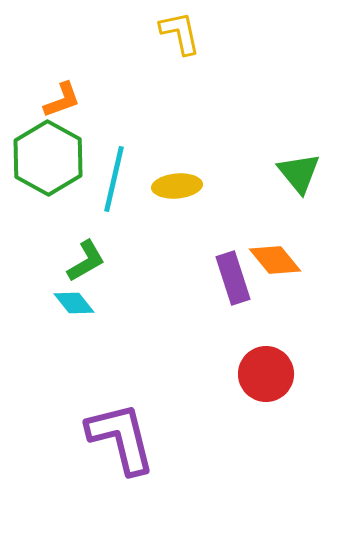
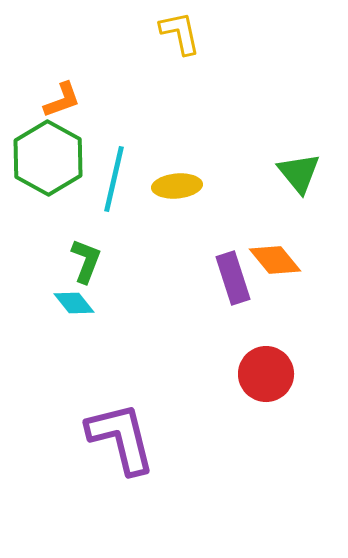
green L-shape: rotated 39 degrees counterclockwise
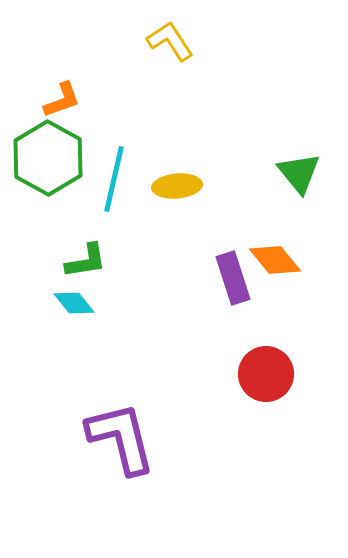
yellow L-shape: moved 10 px left, 8 px down; rotated 21 degrees counterclockwise
green L-shape: rotated 60 degrees clockwise
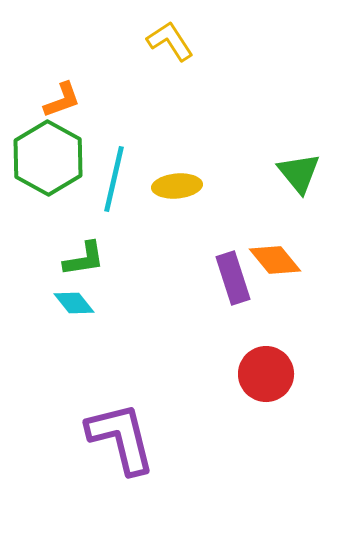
green L-shape: moved 2 px left, 2 px up
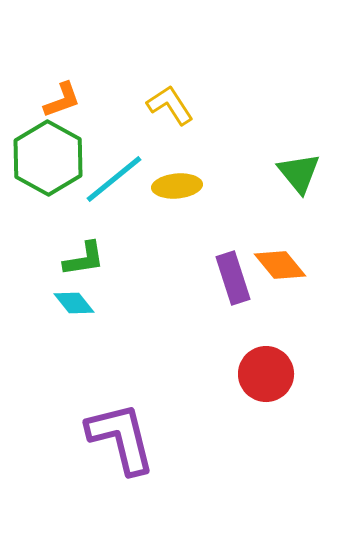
yellow L-shape: moved 64 px down
cyan line: rotated 38 degrees clockwise
orange diamond: moved 5 px right, 5 px down
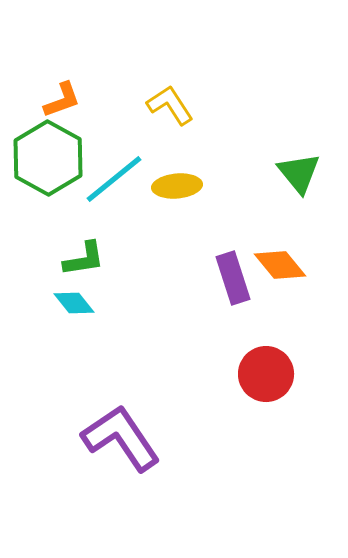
purple L-shape: rotated 20 degrees counterclockwise
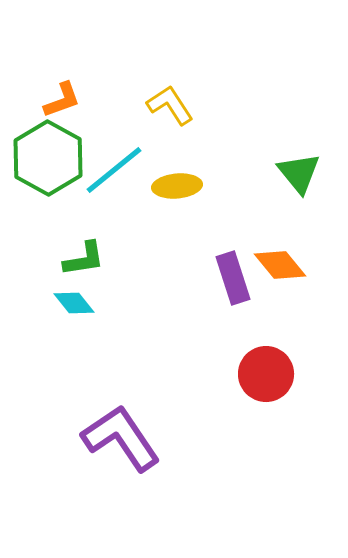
cyan line: moved 9 px up
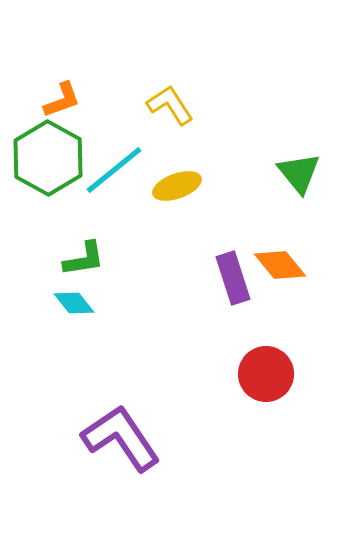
yellow ellipse: rotated 15 degrees counterclockwise
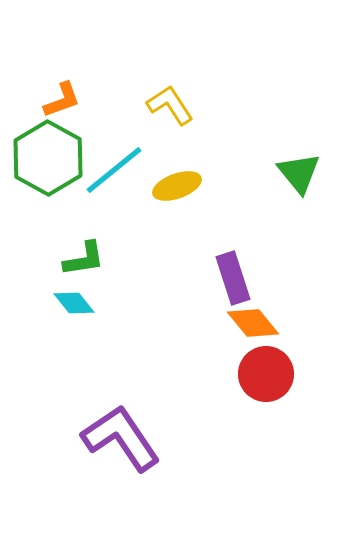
orange diamond: moved 27 px left, 58 px down
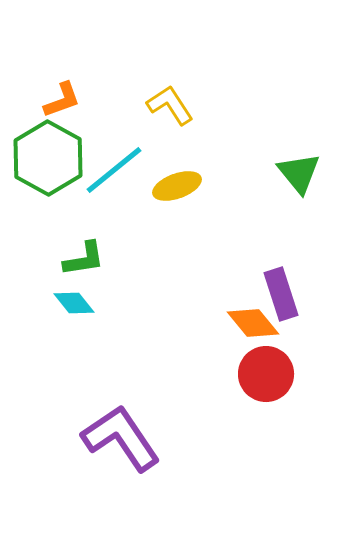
purple rectangle: moved 48 px right, 16 px down
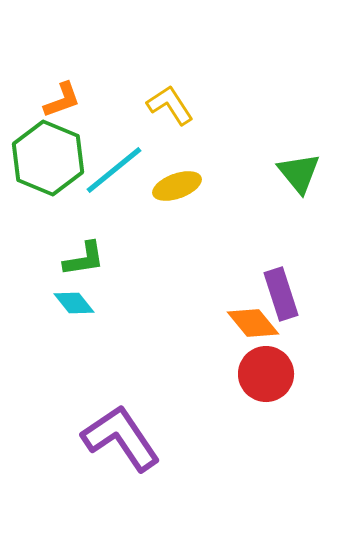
green hexagon: rotated 6 degrees counterclockwise
